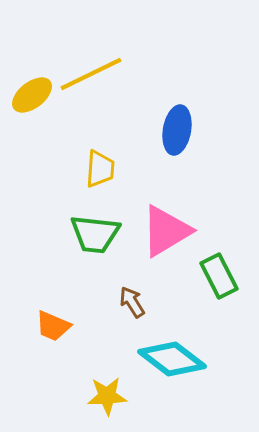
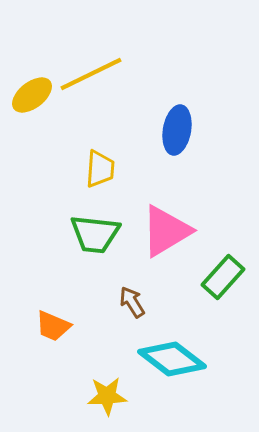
green rectangle: moved 4 px right, 1 px down; rotated 69 degrees clockwise
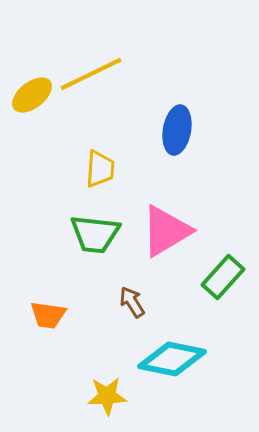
orange trapezoid: moved 5 px left, 11 px up; rotated 15 degrees counterclockwise
cyan diamond: rotated 26 degrees counterclockwise
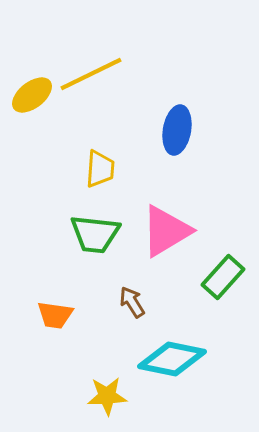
orange trapezoid: moved 7 px right
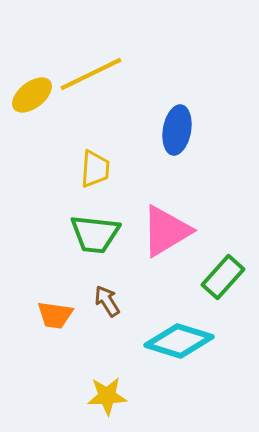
yellow trapezoid: moved 5 px left
brown arrow: moved 25 px left, 1 px up
cyan diamond: moved 7 px right, 18 px up; rotated 6 degrees clockwise
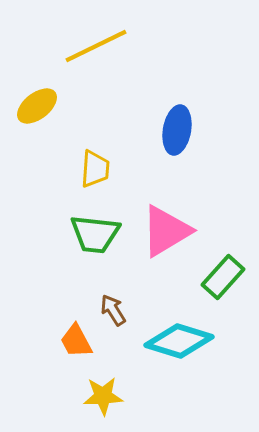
yellow line: moved 5 px right, 28 px up
yellow ellipse: moved 5 px right, 11 px down
brown arrow: moved 6 px right, 9 px down
orange trapezoid: moved 21 px right, 26 px down; rotated 54 degrees clockwise
yellow star: moved 4 px left
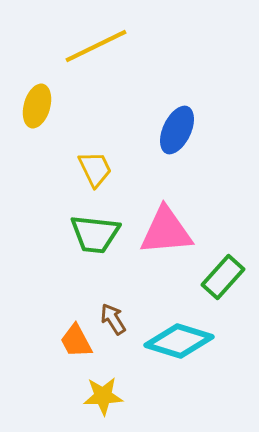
yellow ellipse: rotated 36 degrees counterclockwise
blue ellipse: rotated 15 degrees clockwise
yellow trapezoid: rotated 30 degrees counterclockwise
pink triangle: rotated 26 degrees clockwise
brown arrow: moved 9 px down
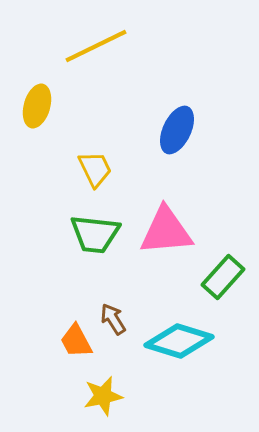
yellow star: rotated 9 degrees counterclockwise
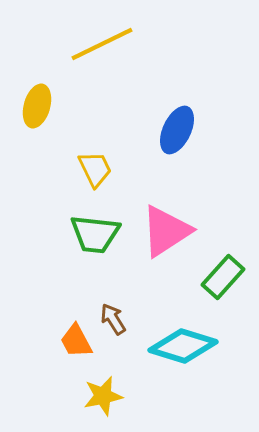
yellow line: moved 6 px right, 2 px up
pink triangle: rotated 28 degrees counterclockwise
cyan diamond: moved 4 px right, 5 px down
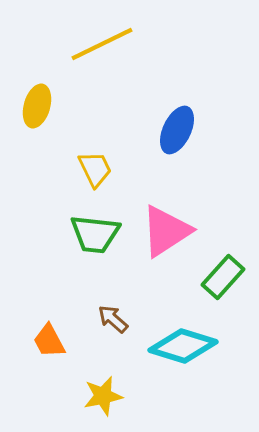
brown arrow: rotated 16 degrees counterclockwise
orange trapezoid: moved 27 px left
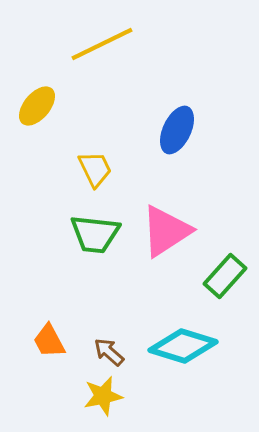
yellow ellipse: rotated 24 degrees clockwise
green rectangle: moved 2 px right, 1 px up
brown arrow: moved 4 px left, 33 px down
